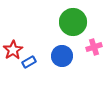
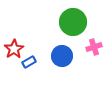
red star: moved 1 px right, 1 px up
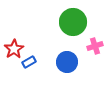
pink cross: moved 1 px right, 1 px up
blue circle: moved 5 px right, 6 px down
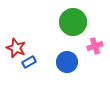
red star: moved 2 px right, 1 px up; rotated 18 degrees counterclockwise
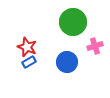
red star: moved 11 px right, 1 px up
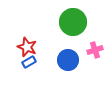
pink cross: moved 4 px down
blue circle: moved 1 px right, 2 px up
